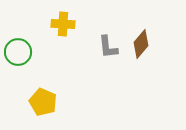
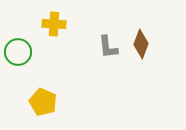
yellow cross: moved 9 px left
brown diamond: rotated 20 degrees counterclockwise
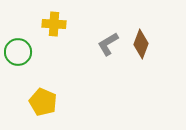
gray L-shape: moved 3 px up; rotated 65 degrees clockwise
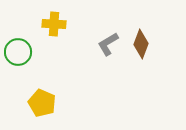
yellow pentagon: moved 1 px left, 1 px down
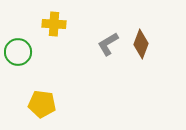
yellow pentagon: moved 1 px down; rotated 16 degrees counterclockwise
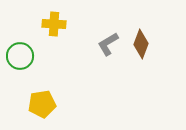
green circle: moved 2 px right, 4 px down
yellow pentagon: rotated 16 degrees counterclockwise
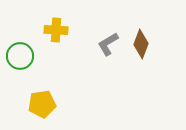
yellow cross: moved 2 px right, 6 px down
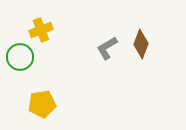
yellow cross: moved 15 px left; rotated 25 degrees counterclockwise
gray L-shape: moved 1 px left, 4 px down
green circle: moved 1 px down
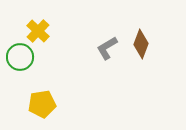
yellow cross: moved 3 px left, 1 px down; rotated 25 degrees counterclockwise
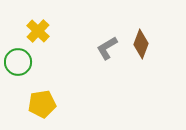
green circle: moved 2 px left, 5 px down
